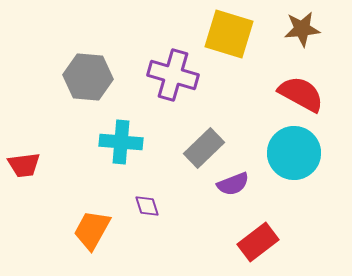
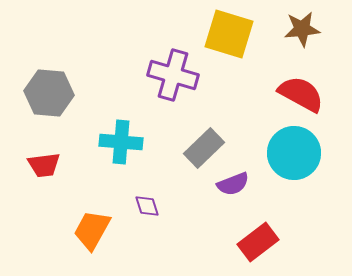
gray hexagon: moved 39 px left, 16 px down
red trapezoid: moved 20 px right
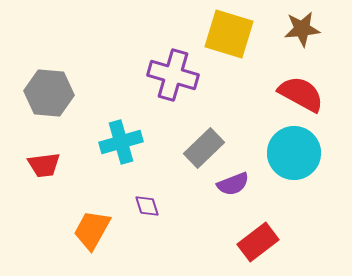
cyan cross: rotated 21 degrees counterclockwise
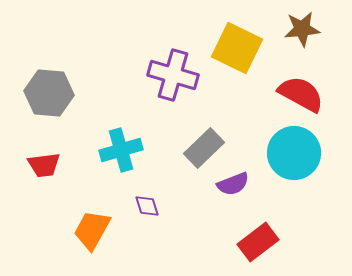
yellow square: moved 8 px right, 14 px down; rotated 9 degrees clockwise
cyan cross: moved 8 px down
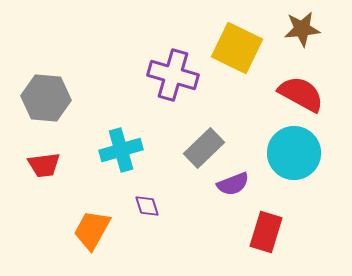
gray hexagon: moved 3 px left, 5 px down
red rectangle: moved 8 px right, 10 px up; rotated 36 degrees counterclockwise
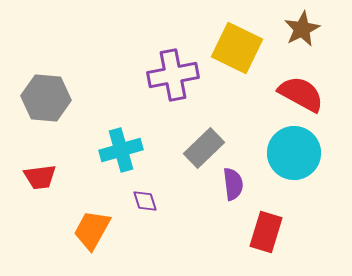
brown star: rotated 21 degrees counterclockwise
purple cross: rotated 27 degrees counterclockwise
red trapezoid: moved 4 px left, 12 px down
purple semicircle: rotated 76 degrees counterclockwise
purple diamond: moved 2 px left, 5 px up
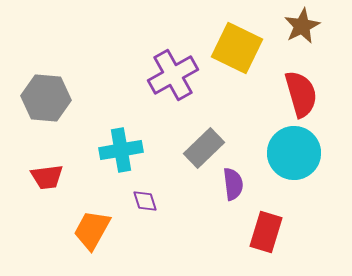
brown star: moved 3 px up
purple cross: rotated 18 degrees counterclockwise
red semicircle: rotated 45 degrees clockwise
cyan cross: rotated 6 degrees clockwise
red trapezoid: moved 7 px right
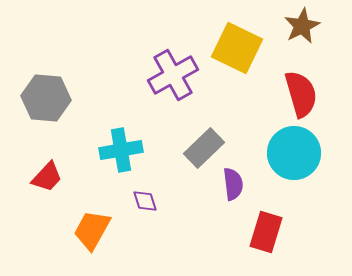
red trapezoid: rotated 40 degrees counterclockwise
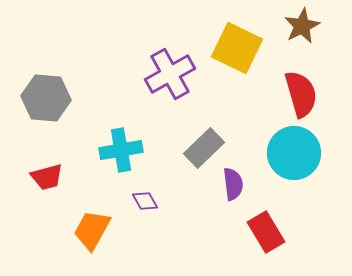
purple cross: moved 3 px left, 1 px up
red trapezoid: rotated 32 degrees clockwise
purple diamond: rotated 12 degrees counterclockwise
red rectangle: rotated 48 degrees counterclockwise
